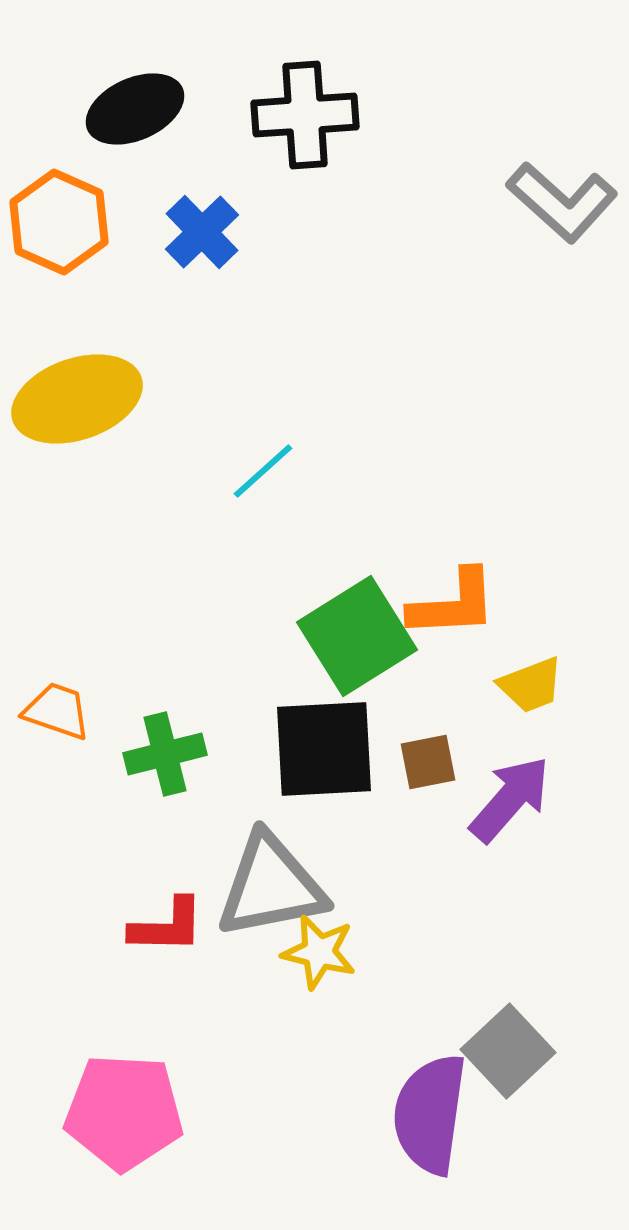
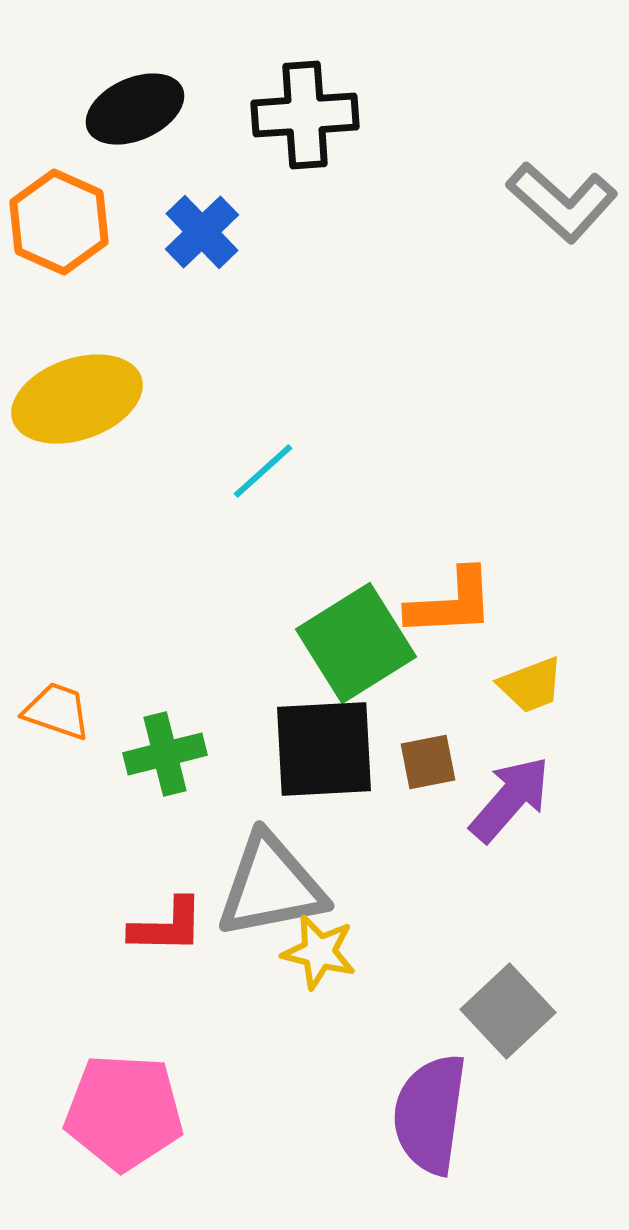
orange L-shape: moved 2 px left, 1 px up
green square: moved 1 px left, 7 px down
gray square: moved 40 px up
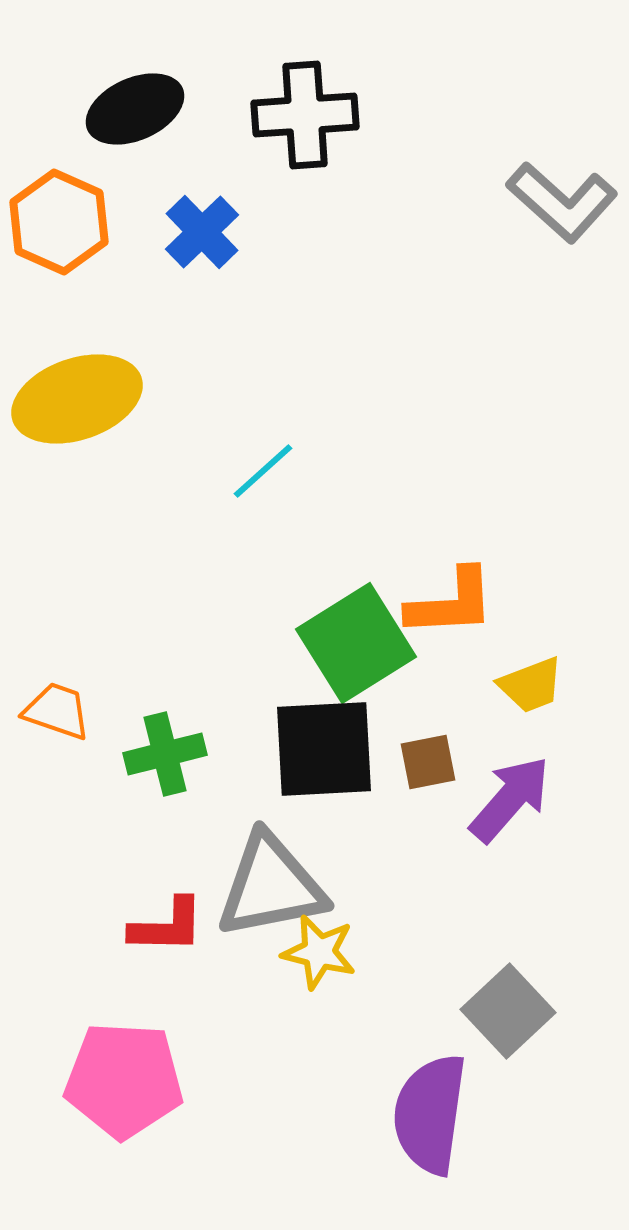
pink pentagon: moved 32 px up
